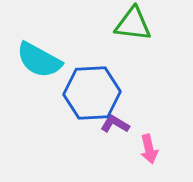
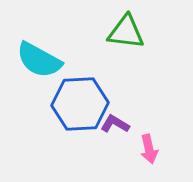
green triangle: moved 7 px left, 8 px down
blue hexagon: moved 12 px left, 11 px down
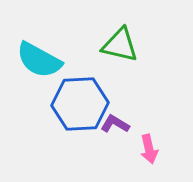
green triangle: moved 6 px left, 13 px down; rotated 6 degrees clockwise
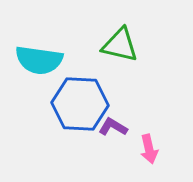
cyan semicircle: rotated 21 degrees counterclockwise
blue hexagon: rotated 6 degrees clockwise
purple L-shape: moved 2 px left, 3 px down
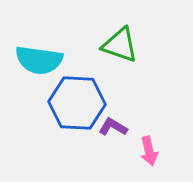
green triangle: rotated 6 degrees clockwise
blue hexagon: moved 3 px left, 1 px up
pink arrow: moved 2 px down
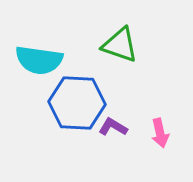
pink arrow: moved 11 px right, 18 px up
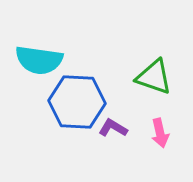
green triangle: moved 34 px right, 32 px down
blue hexagon: moved 1 px up
purple L-shape: moved 1 px down
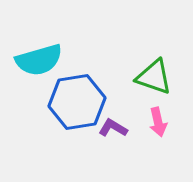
cyan semicircle: rotated 24 degrees counterclockwise
blue hexagon: rotated 12 degrees counterclockwise
pink arrow: moved 2 px left, 11 px up
